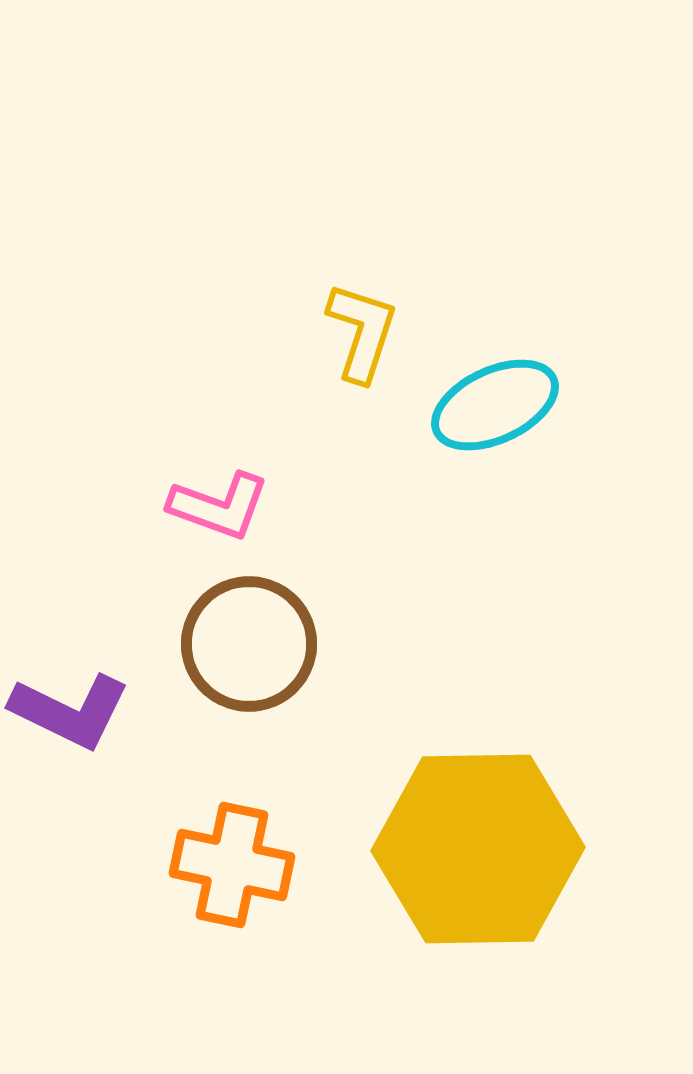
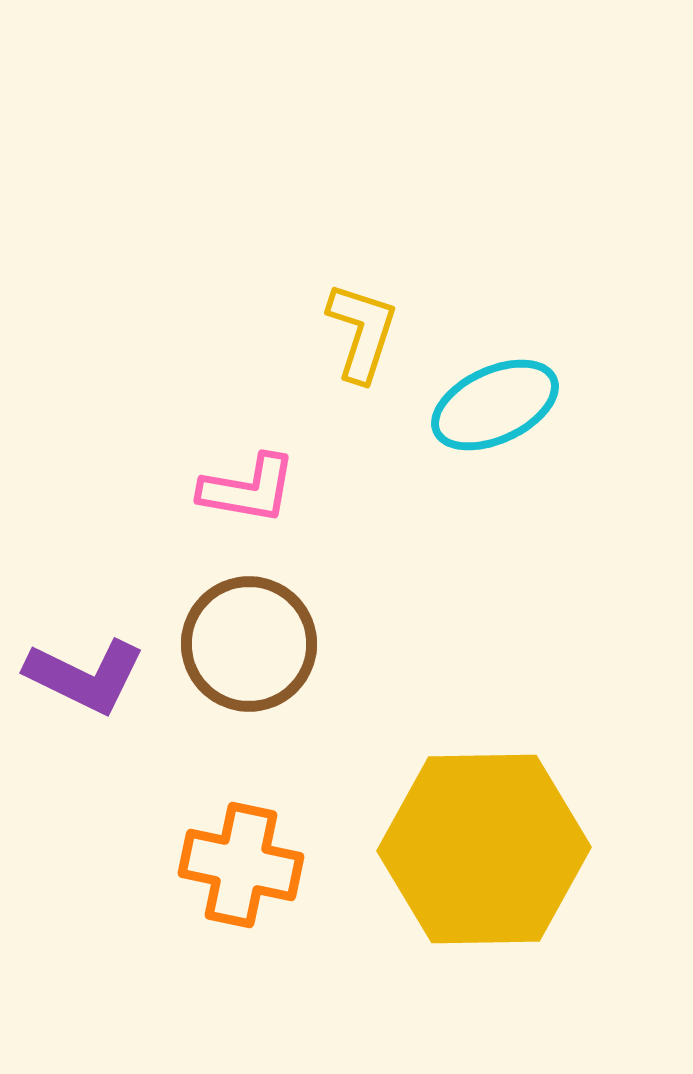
pink L-shape: moved 29 px right, 17 px up; rotated 10 degrees counterclockwise
purple L-shape: moved 15 px right, 35 px up
yellow hexagon: moved 6 px right
orange cross: moved 9 px right
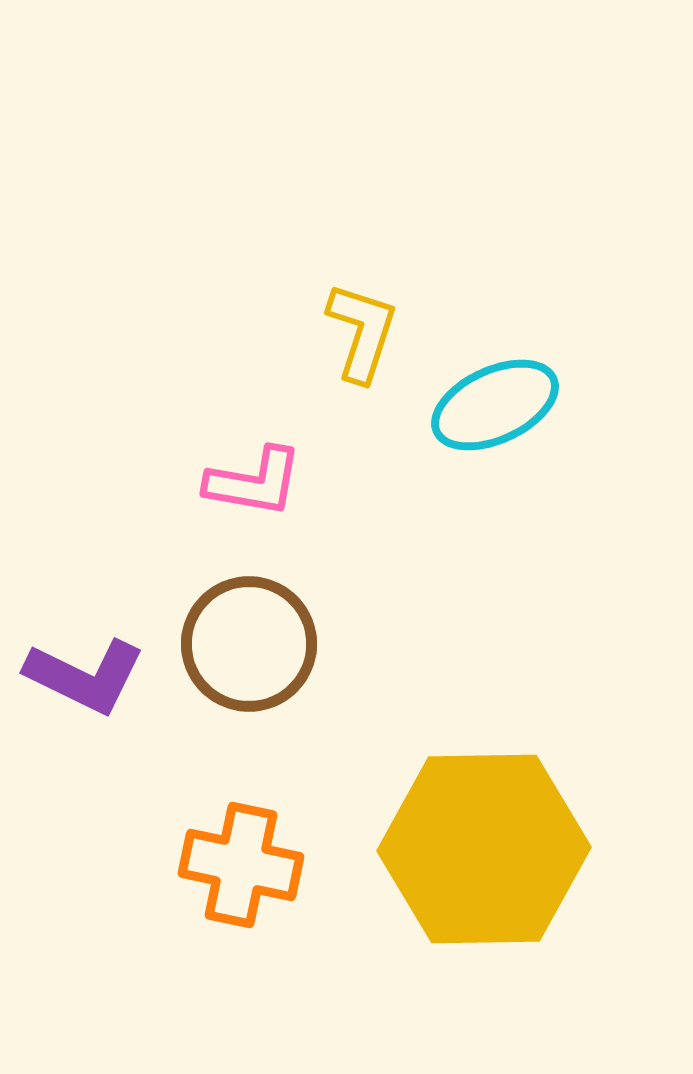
pink L-shape: moved 6 px right, 7 px up
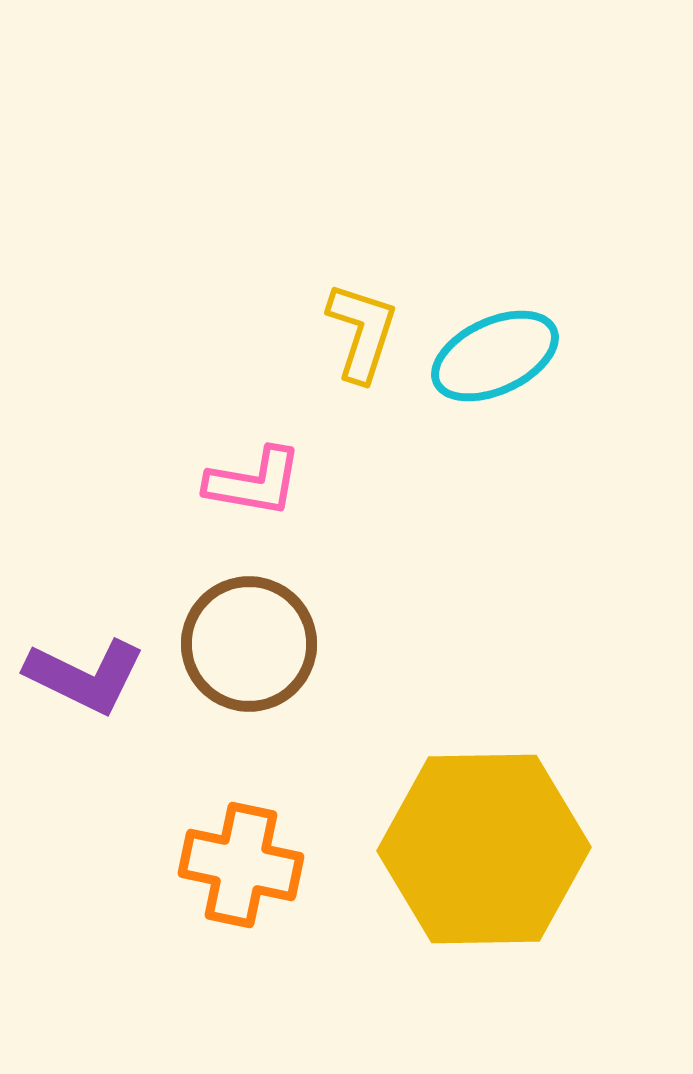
cyan ellipse: moved 49 px up
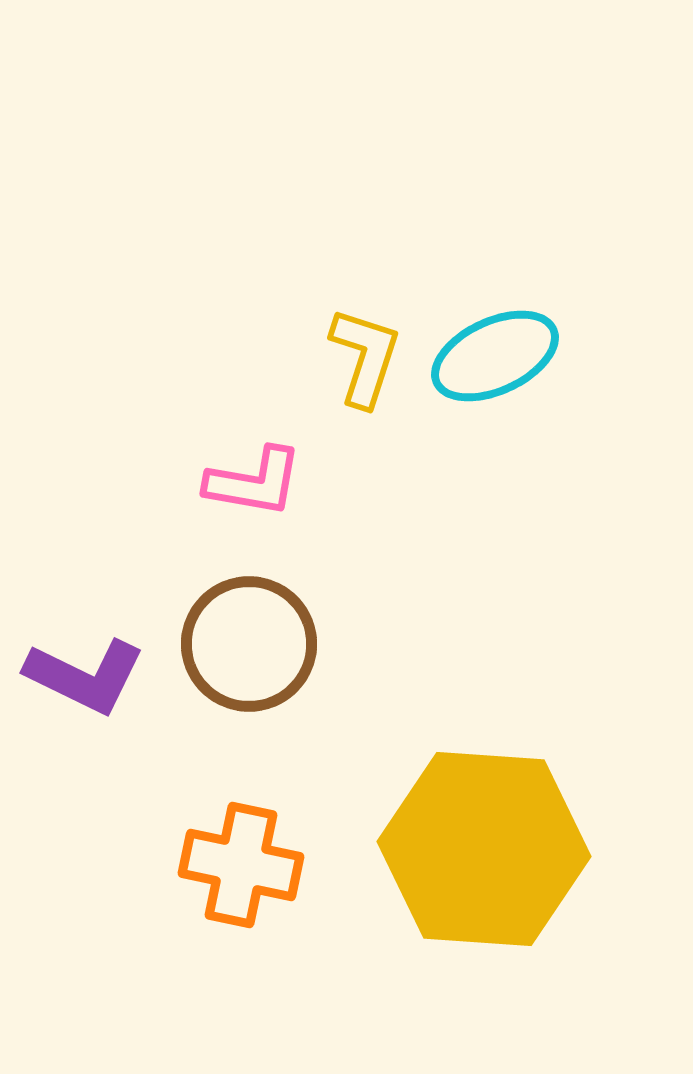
yellow L-shape: moved 3 px right, 25 px down
yellow hexagon: rotated 5 degrees clockwise
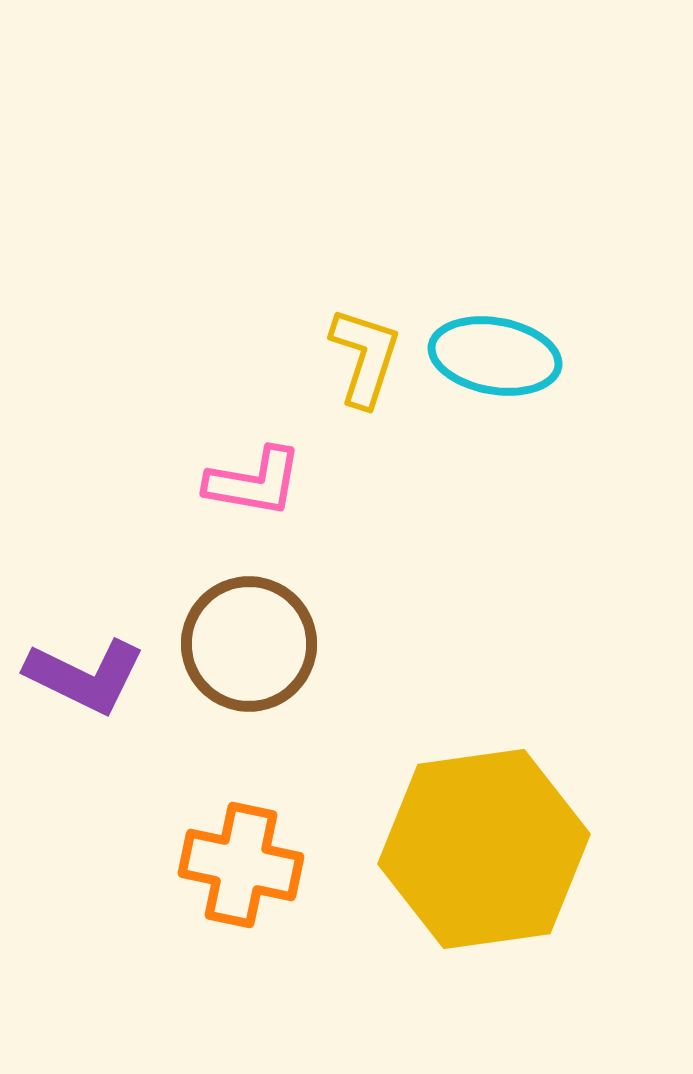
cyan ellipse: rotated 35 degrees clockwise
yellow hexagon: rotated 12 degrees counterclockwise
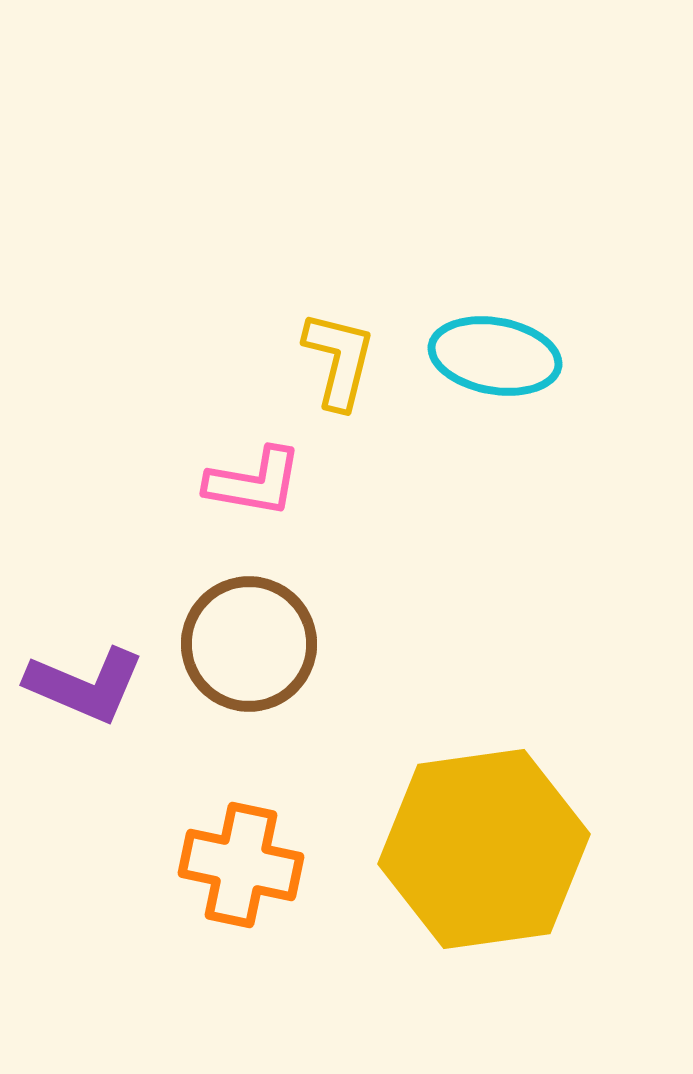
yellow L-shape: moved 26 px left, 3 px down; rotated 4 degrees counterclockwise
purple L-shape: moved 9 px down; rotated 3 degrees counterclockwise
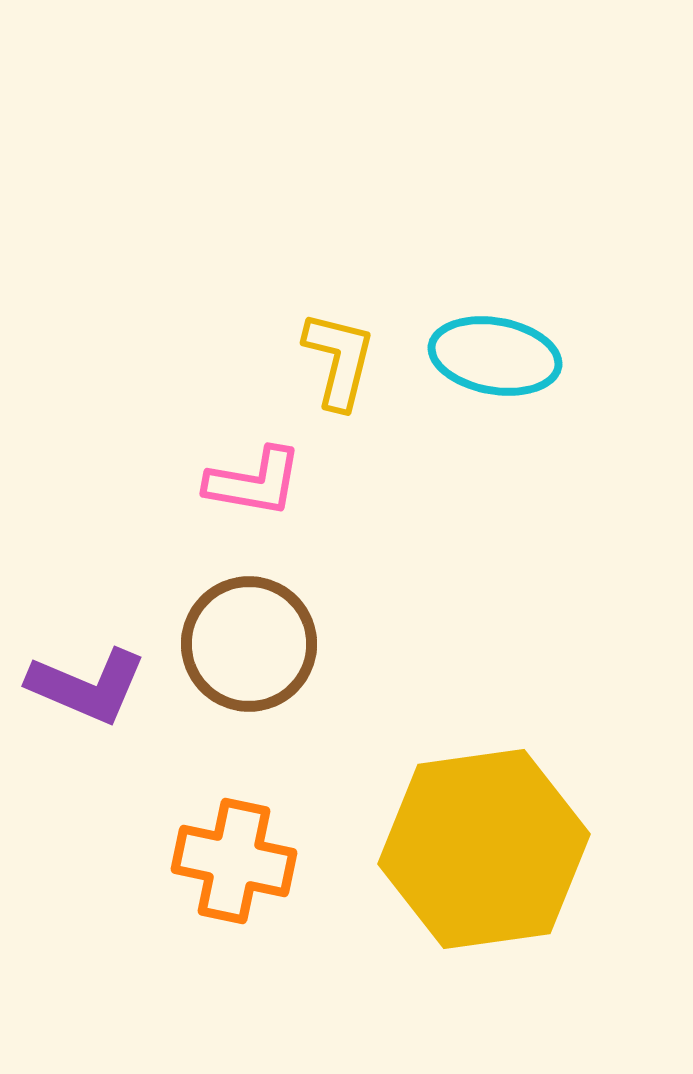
purple L-shape: moved 2 px right, 1 px down
orange cross: moved 7 px left, 4 px up
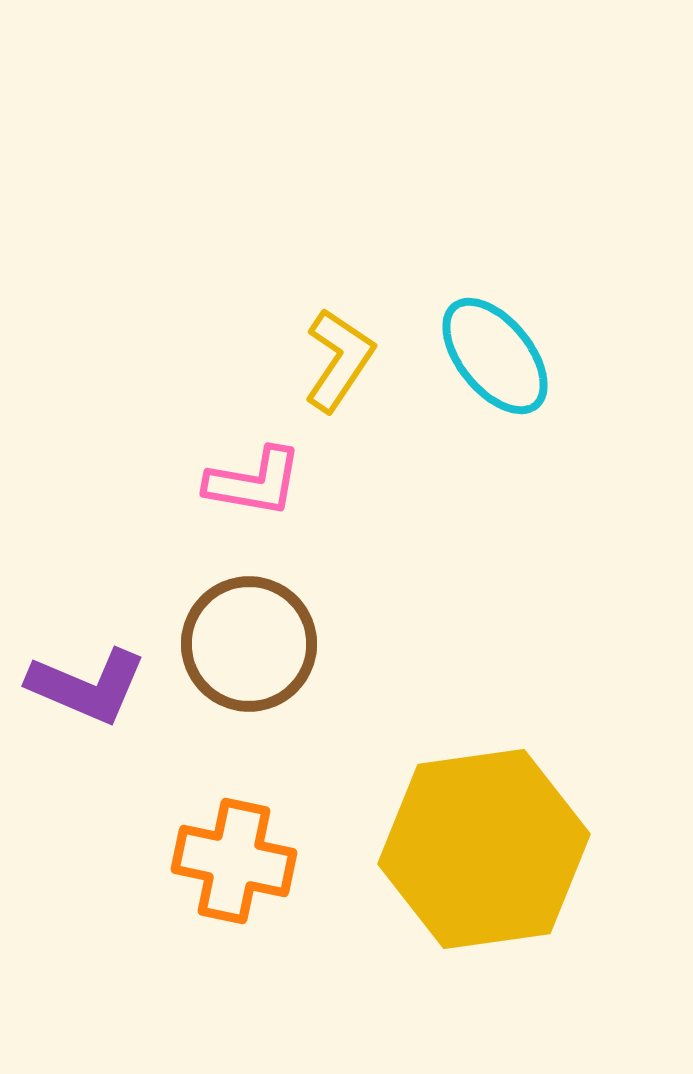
cyan ellipse: rotated 41 degrees clockwise
yellow L-shape: rotated 20 degrees clockwise
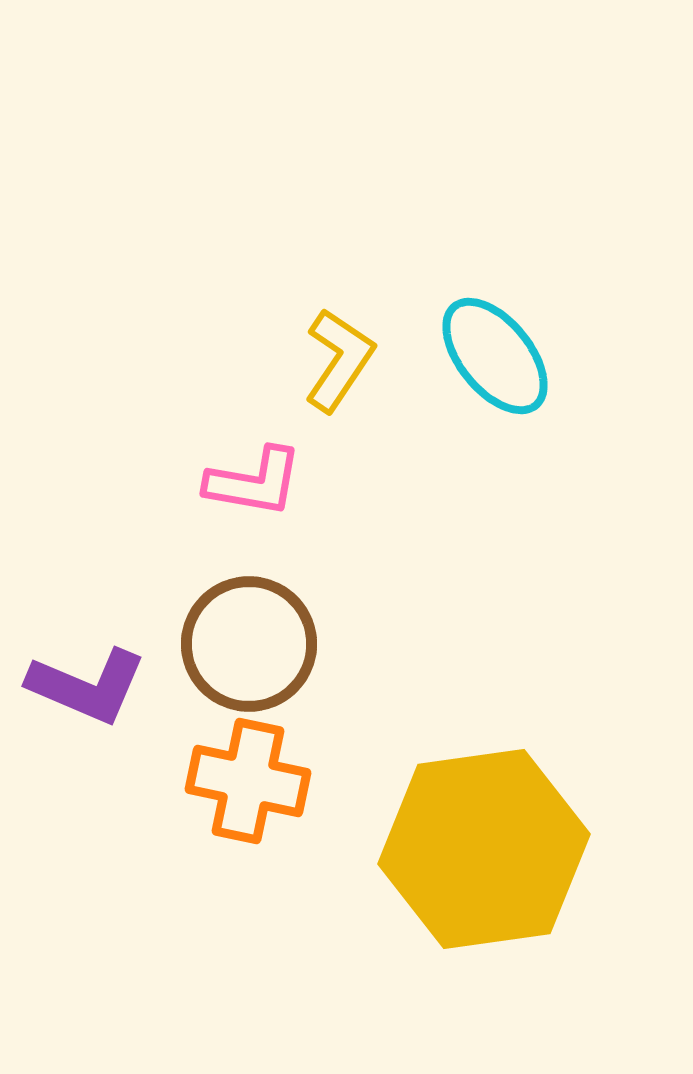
orange cross: moved 14 px right, 80 px up
